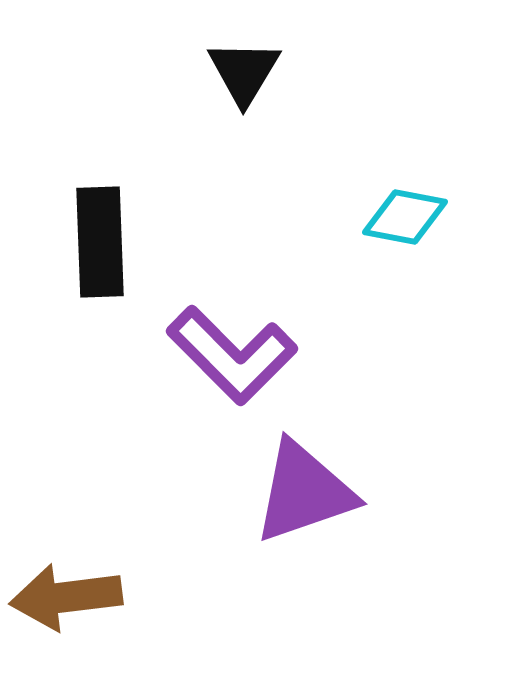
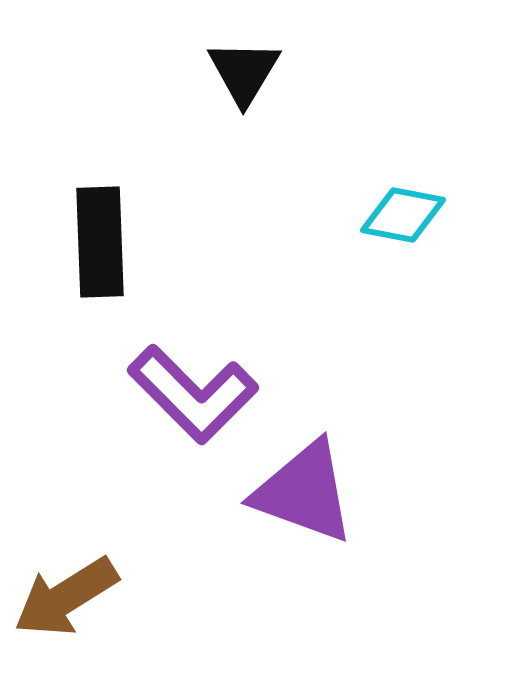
cyan diamond: moved 2 px left, 2 px up
purple L-shape: moved 39 px left, 39 px down
purple triangle: rotated 39 degrees clockwise
brown arrow: rotated 25 degrees counterclockwise
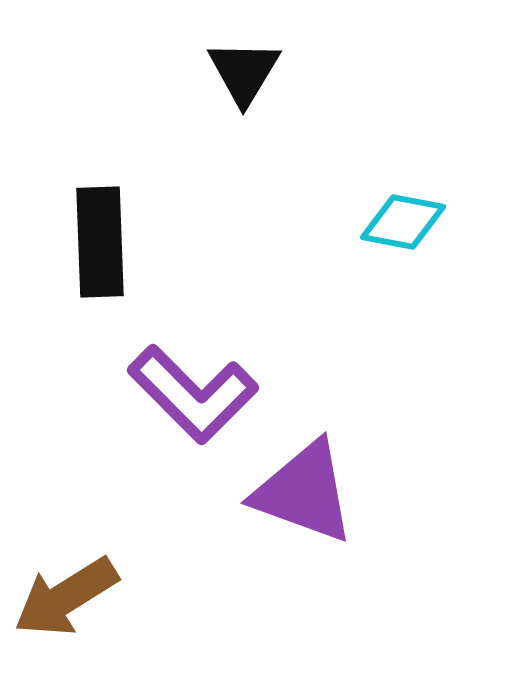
cyan diamond: moved 7 px down
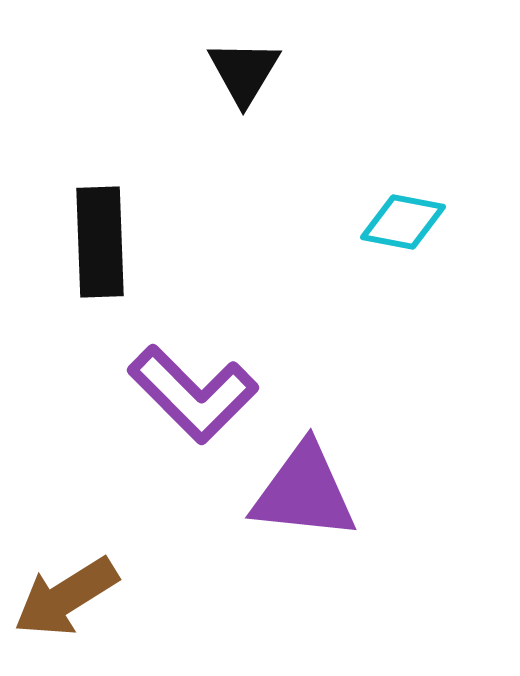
purple triangle: rotated 14 degrees counterclockwise
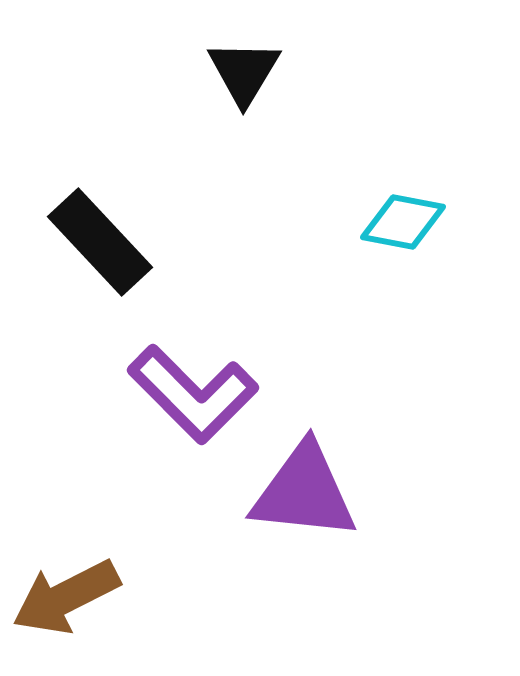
black rectangle: rotated 41 degrees counterclockwise
brown arrow: rotated 5 degrees clockwise
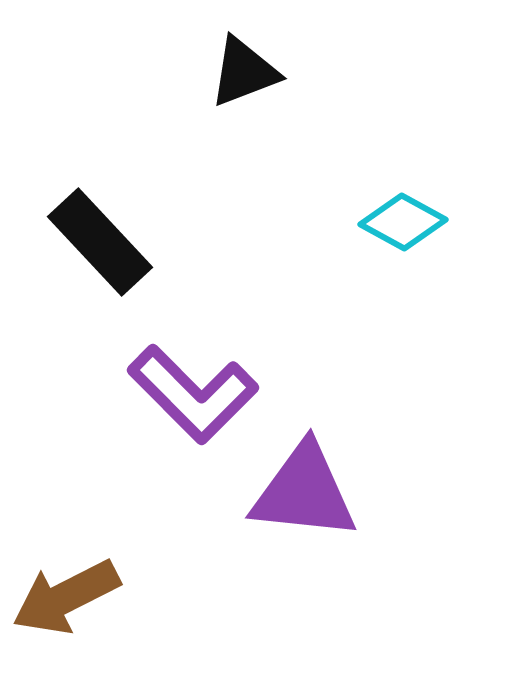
black triangle: rotated 38 degrees clockwise
cyan diamond: rotated 18 degrees clockwise
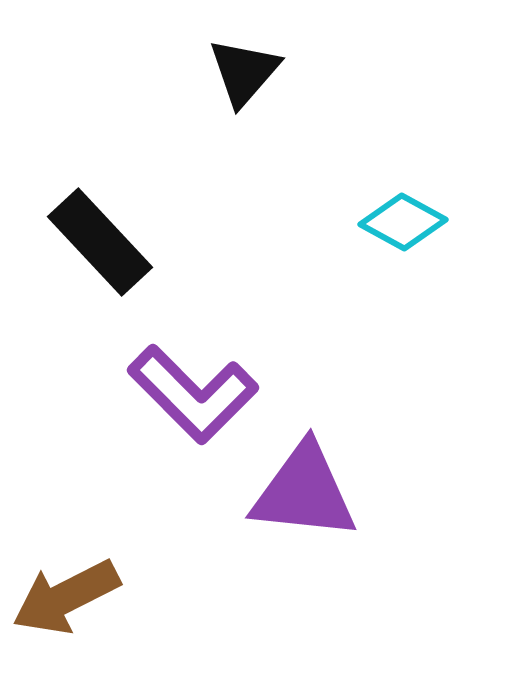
black triangle: rotated 28 degrees counterclockwise
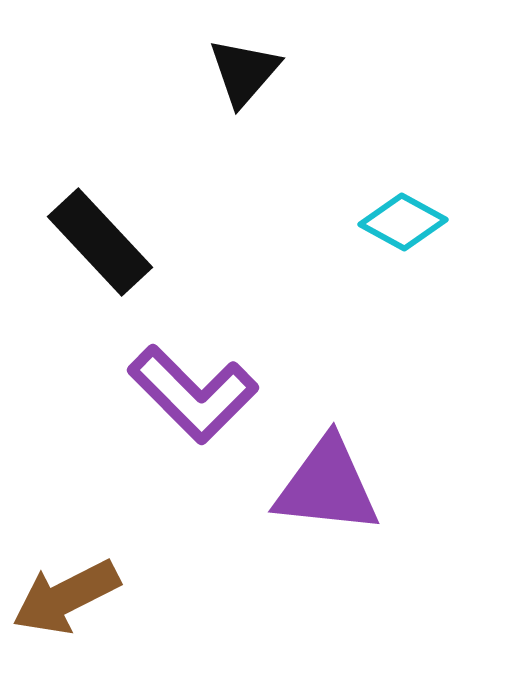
purple triangle: moved 23 px right, 6 px up
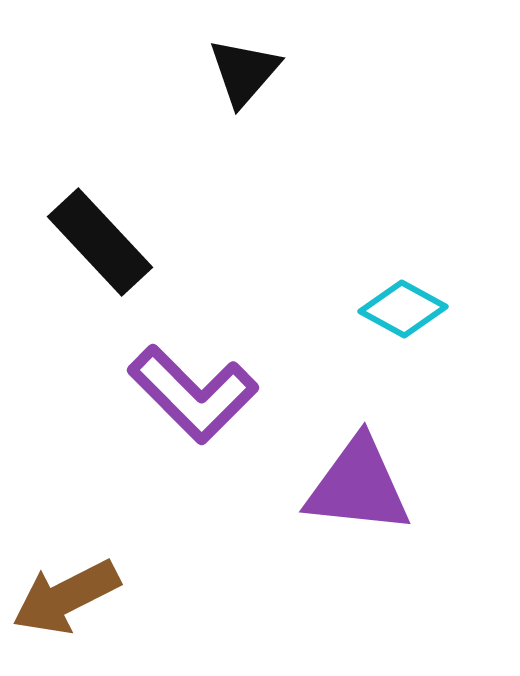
cyan diamond: moved 87 px down
purple triangle: moved 31 px right
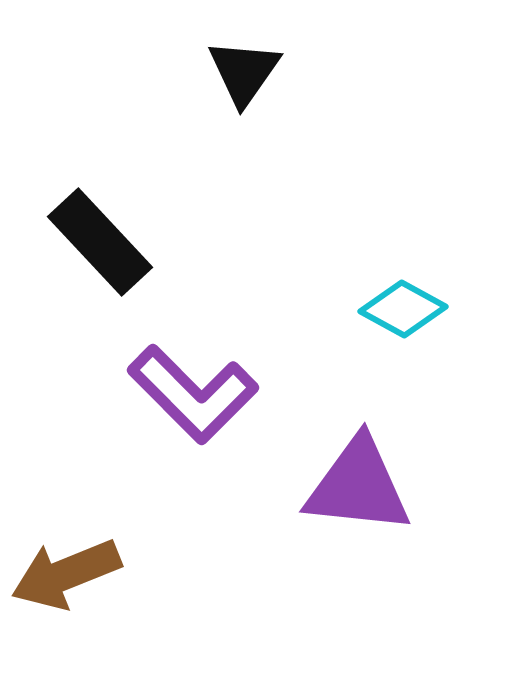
black triangle: rotated 6 degrees counterclockwise
brown arrow: moved 23 px up; rotated 5 degrees clockwise
